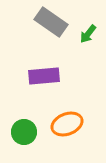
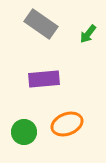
gray rectangle: moved 10 px left, 2 px down
purple rectangle: moved 3 px down
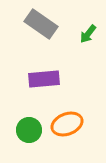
green circle: moved 5 px right, 2 px up
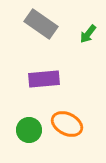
orange ellipse: rotated 48 degrees clockwise
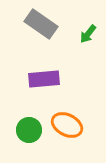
orange ellipse: moved 1 px down
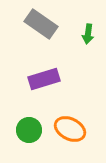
green arrow: rotated 30 degrees counterclockwise
purple rectangle: rotated 12 degrees counterclockwise
orange ellipse: moved 3 px right, 4 px down
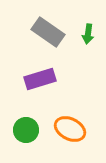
gray rectangle: moved 7 px right, 8 px down
purple rectangle: moved 4 px left
green circle: moved 3 px left
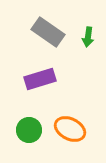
green arrow: moved 3 px down
green circle: moved 3 px right
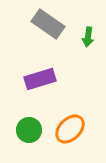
gray rectangle: moved 8 px up
orange ellipse: rotated 72 degrees counterclockwise
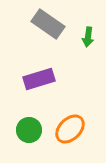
purple rectangle: moved 1 px left
